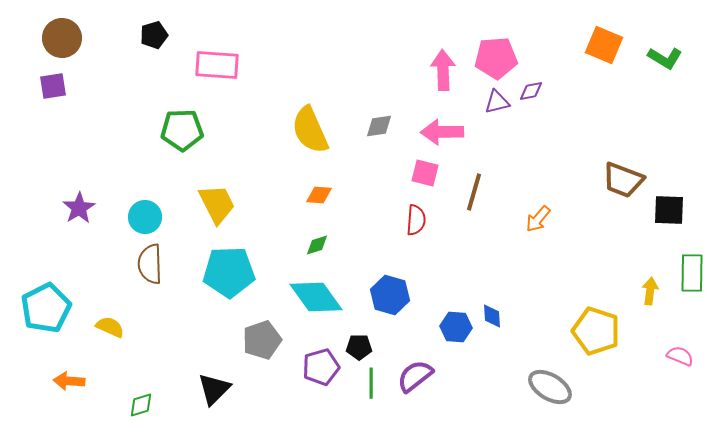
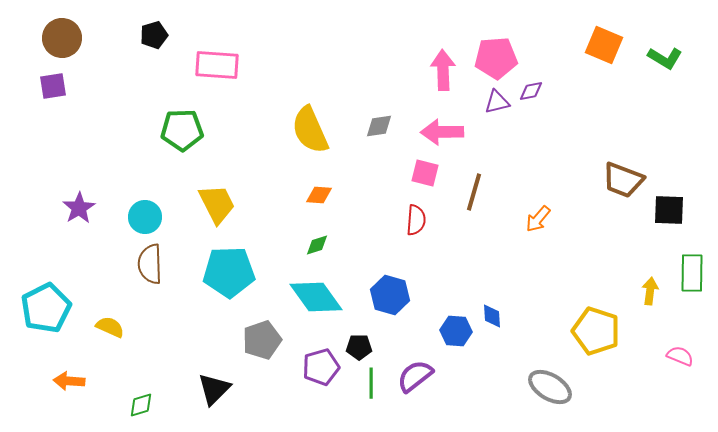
blue hexagon at (456, 327): moved 4 px down
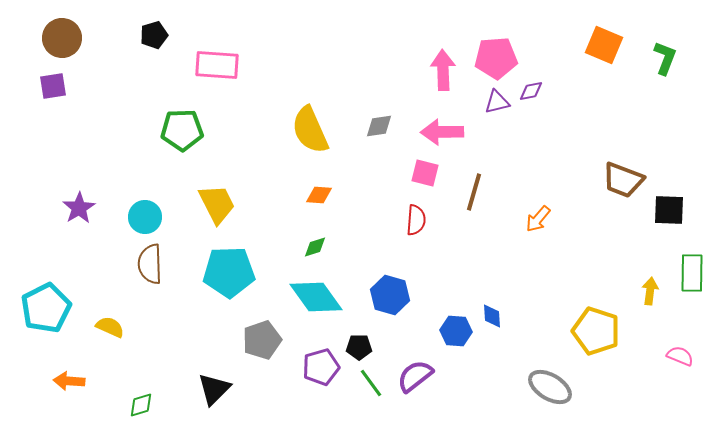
green L-shape at (665, 58): rotated 100 degrees counterclockwise
green diamond at (317, 245): moved 2 px left, 2 px down
green line at (371, 383): rotated 36 degrees counterclockwise
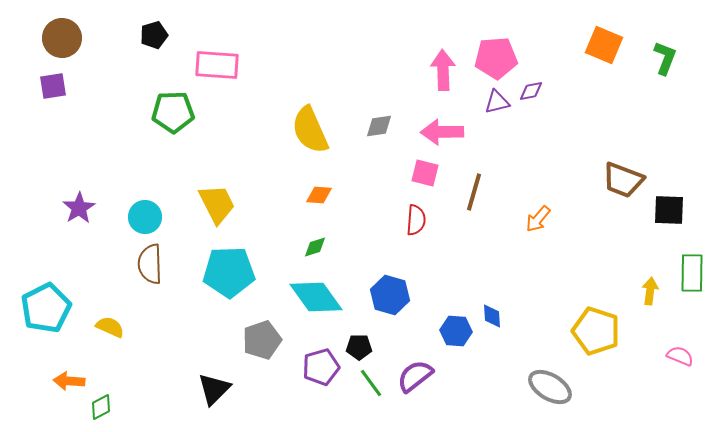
green pentagon at (182, 130): moved 9 px left, 18 px up
green diamond at (141, 405): moved 40 px left, 2 px down; rotated 12 degrees counterclockwise
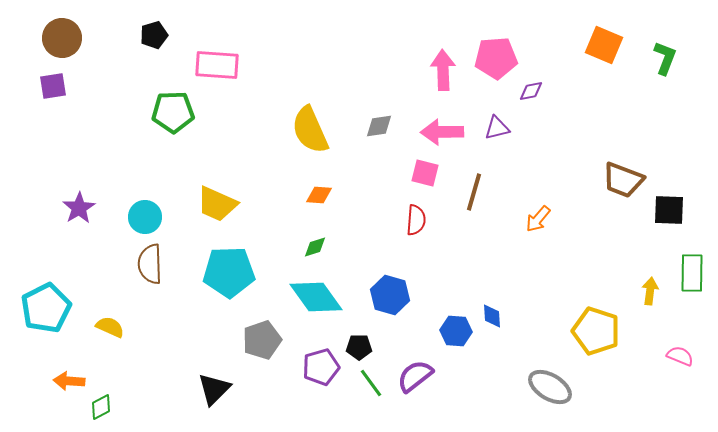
purple triangle at (497, 102): moved 26 px down
yellow trapezoid at (217, 204): rotated 141 degrees clockwise
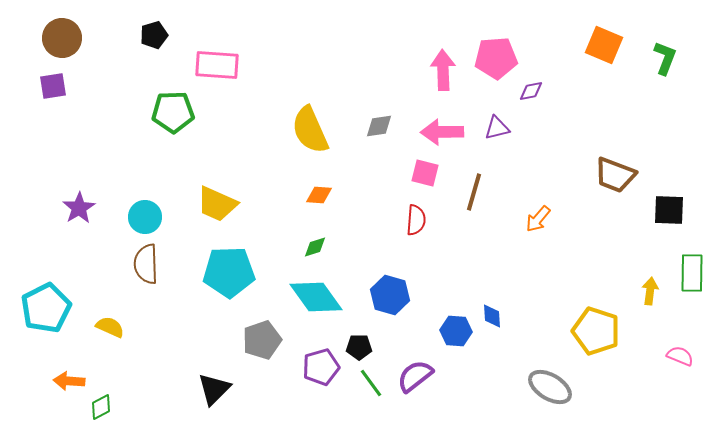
brown trapezoid at (623, 180): moved 8 px left, 5 px up
brown semicircle at (150, 264): moved 4 px left
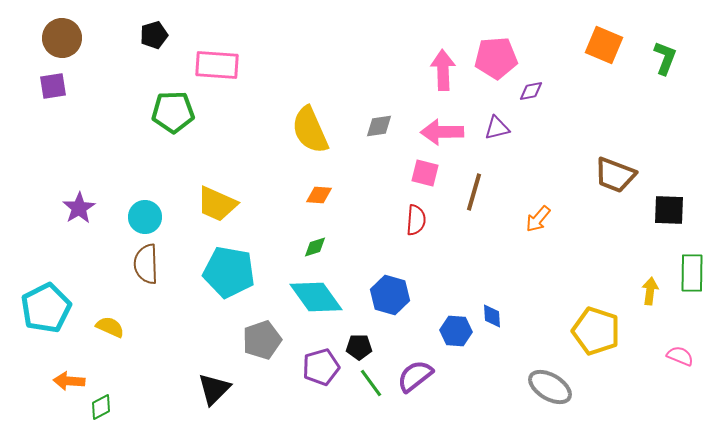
cyan pentagon at (229, 272): rotated 12 degrees clockwise
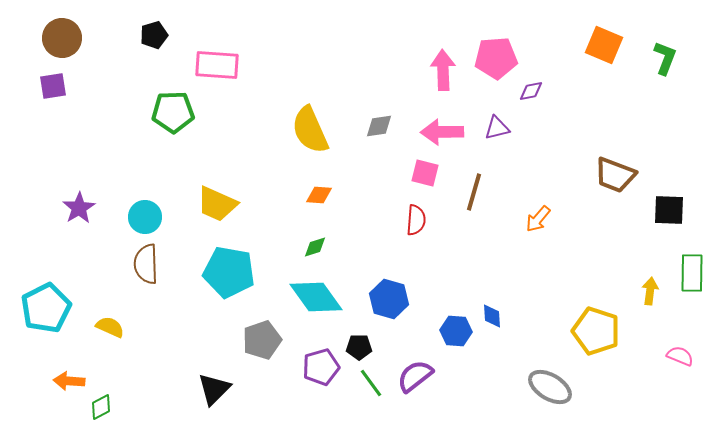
blue hexagon at (390, 295): moved 1 px left, 4 px down
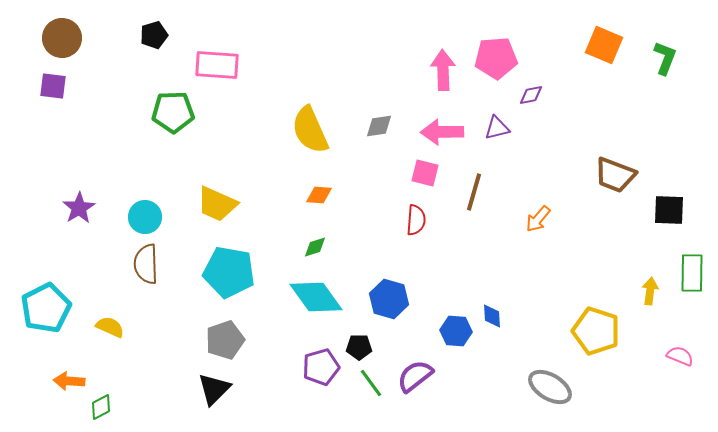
purple square at (53, 86): rotated 16 degrees clockwise
purple diamond at (531, 91): moved 4 px down
gray pentagon at (262, 340): moved 37 px left
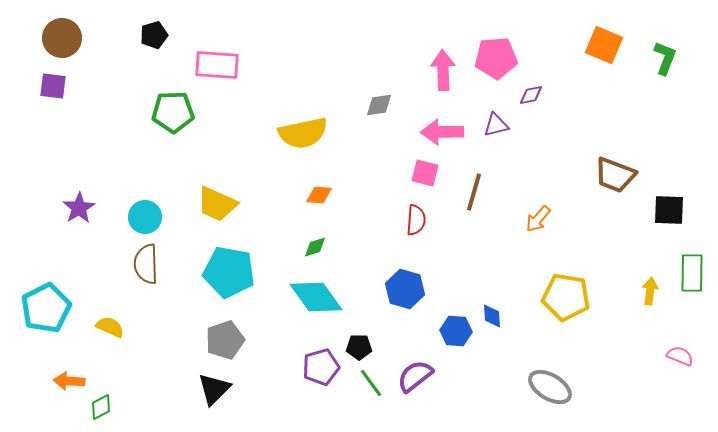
gray diamond at (379, 126): moved 21 px up
purple triangle at (497, 128): moved 1 px left, 3 px up
yellow semicircle at (310, 130): moved 7 px left, 3 px down; rotated 78 degrees counterclockwise
blue hexagon at (389, 299): moved 16 px right, 10 px up
yellow pentagon at (596, 331): moved 30 px left, 34 px up; rotated 9 degrees counterclockwise
